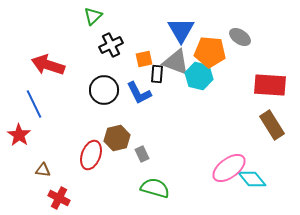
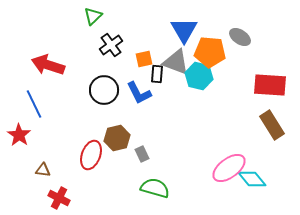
blue triangle: moved 3 px right
black cross: rotated 10 degrees counterclockwise
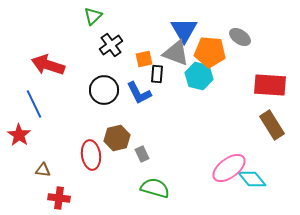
gray triangle: moved 9 px up
red ellipse: rotated 28 degrees counterclockwise
red cross: rotated 20 degrees counterclockwise
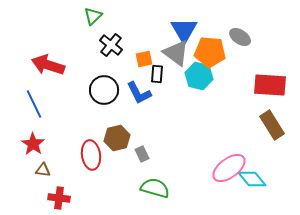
black cross: rotated 15 degrees counterclockwise
gray triangle: rotated 16 degrees clockwise
red star: moved 14 px right, 9 px down
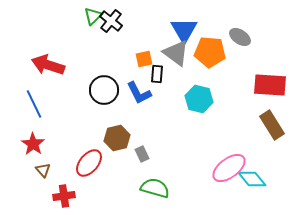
black cross: moved 24 px up
cyan hexagon: moved 23 px down
red ellipse: moved 2 px left, 8 px down; rotated 48 degrees clockwise
brown triangle: rotated 42 degrees clockwise
red cross: moved 5 px right, 2 px up; rotated 15 degrees counterclockwise
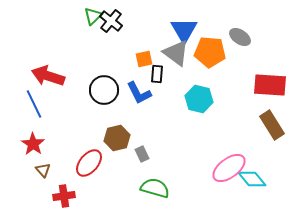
red arrow: moved 11 px down
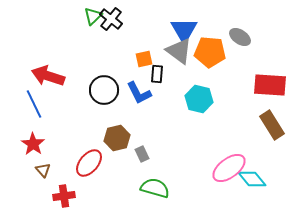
black cross: moved 2 px up
gray triangle: moved 3 px right, 2 px up
